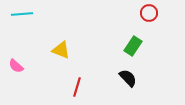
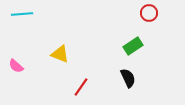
green rectangle: rotated 24 degrees clockwise
yellow triangle: moved 1 px left, 4 px down
black semicircle: rotated 18 degrees clockwise
red line: moved 4 px right; rotated 18 degrees clockwise
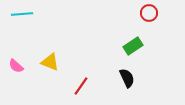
yellow triangle: moved 10 px left, 8 px down
black semicircle: moved 1 px left
red line: moved 1 px up
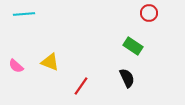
cyan line: moved 2 px right
green rectangle: rotated 66 degrees clockwise
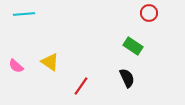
yellow triangle: rotated 12 degrees clockwise
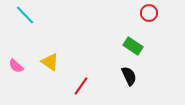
cyan line: moved 1 px right, 1 px down; rotated 50 degrees clockwise
black semicircle: moved 2 px right, 2 px up
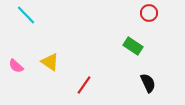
cyan line: moved 1 px right
black semicircle: moved 19 px right, 7 px down
red line: moved 3 px right, 1 px up
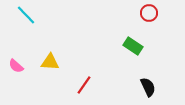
yellow triangle: rotated 30 degrees counterclockwise
black semicircle: moved 4 px down
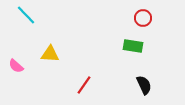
red circle: moved 6 px left, 5 px down
green rectangle: rotated 24 degrees counterclockwise
yellow triangle: moved 8 px up
black semicircle: moved 4 px left, 2 px up
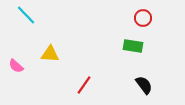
black semicircle: rotated 12 degrees counterclockwise
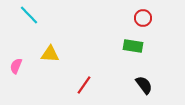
cyan line: moved 3 px right
pink semicircle: rotated 70 degrees clockwise
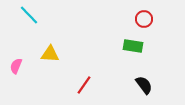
red circle: moved 1 px right, 1 px down
